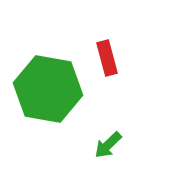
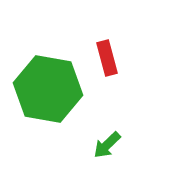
green arrow: moved 1 px left
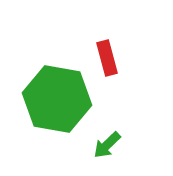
green hexagon: moved 9 px right, 10 px down
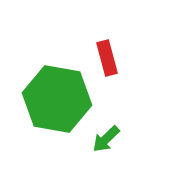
green arrow: moved 1 px left, 6 px up
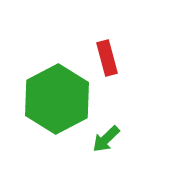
green hexagon: rotated 22 degrees clockwise
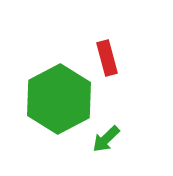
green hexagon: moved 2 px right
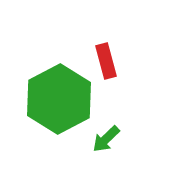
red rectangle: moved 1 px left, 3 px down
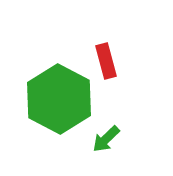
green hexagon: rotated 4 degrees counterclockwise
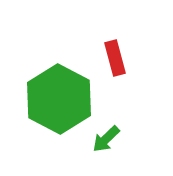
red rectangle: moved 9 px right, 3 px up
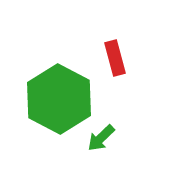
green arrow: moved 5 px left, 1 px up
